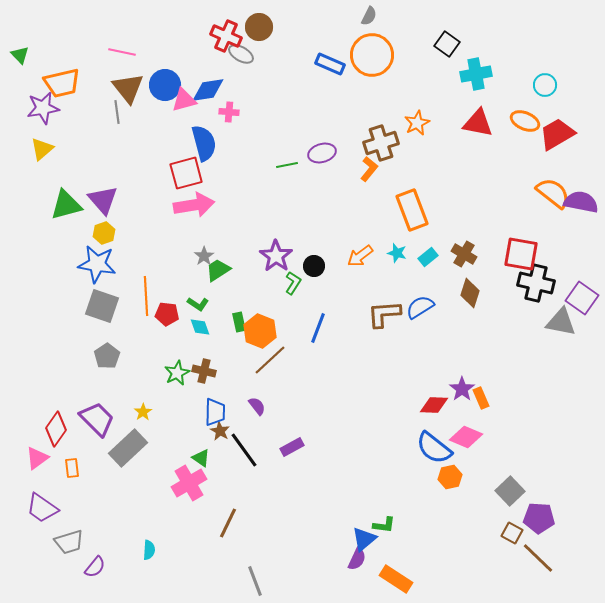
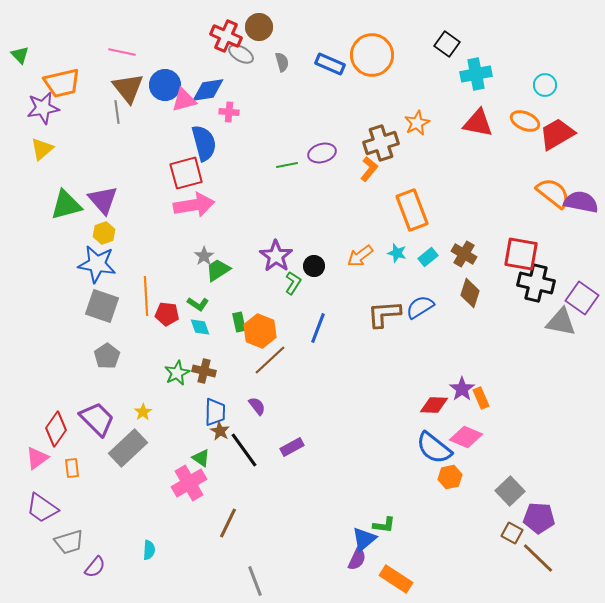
gray semicircle at (369, 16): moved 87 px left, 46 px down; rotated 42 degrees counterclockwise
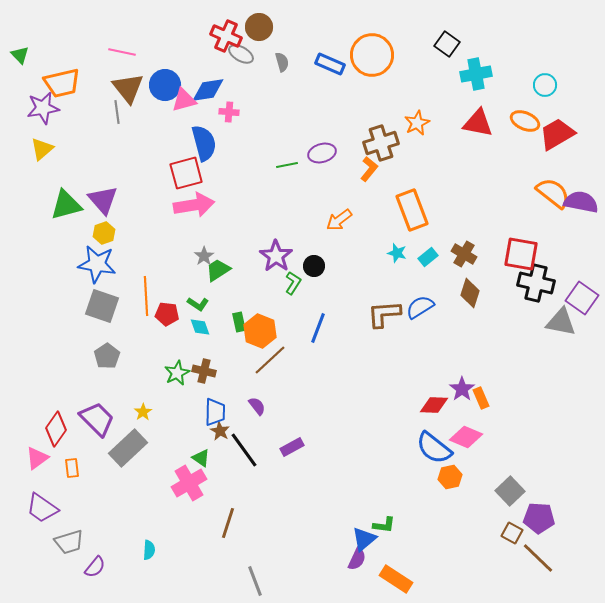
orange arrow at (360, 256): moved 21 px left, 36 px up
brown line at (228, 523): rotated 8 degrees counterclockwise
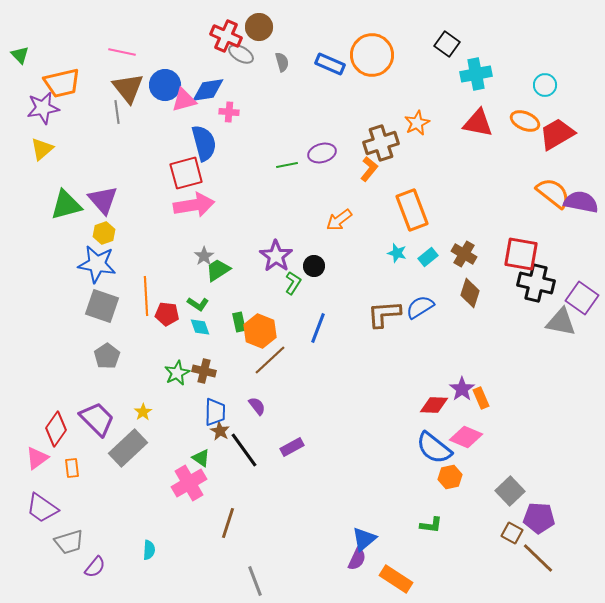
green L-shape at (384, 525): moved 47 px right
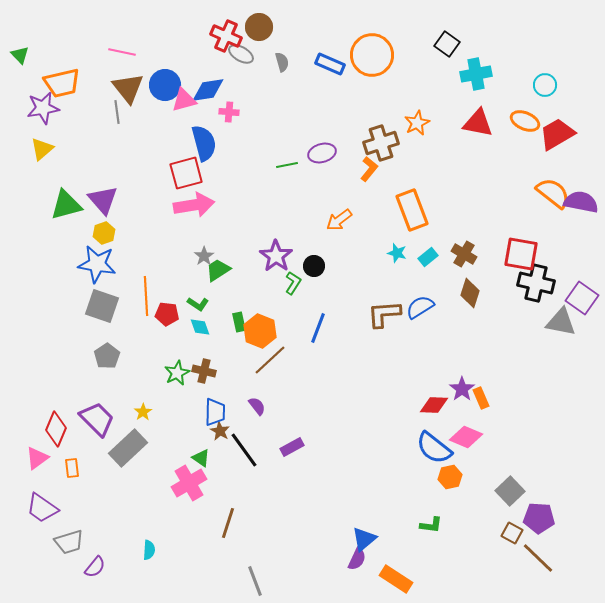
red diamond at (56, 429): rotated 12 degrees counterclockwise
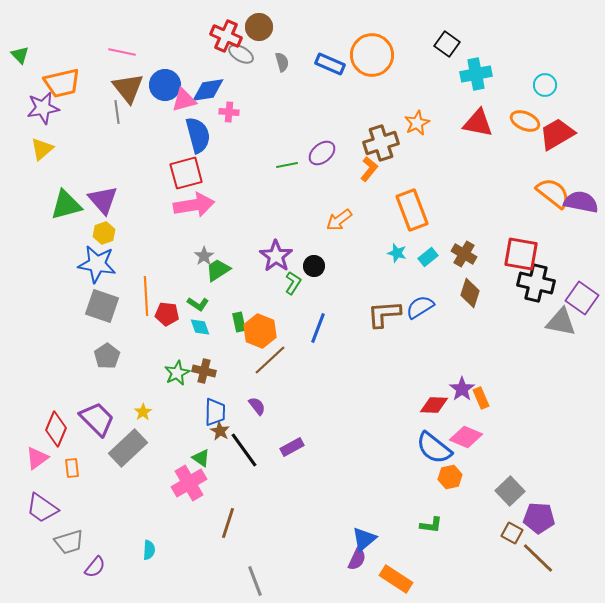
blue semicircle at (204, 143): moved 6 px left, 8 px up
purple ellipse at (322, 153): rotated 24 degrees counterclockwise
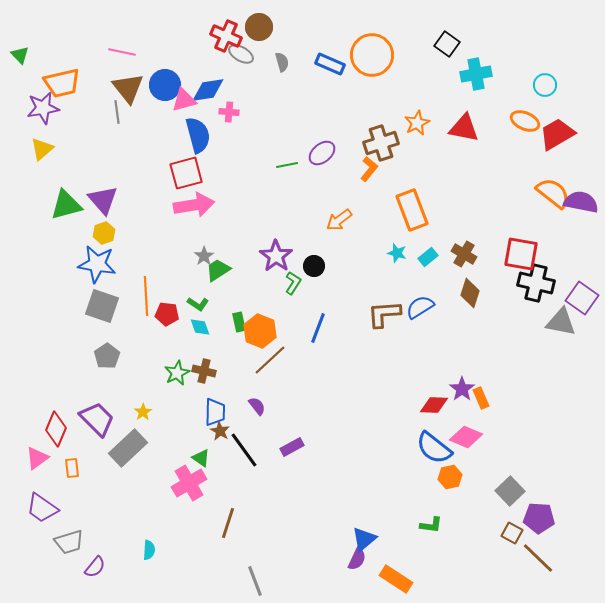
red triangle at (478, 123): moved 14 px left, 5 px down
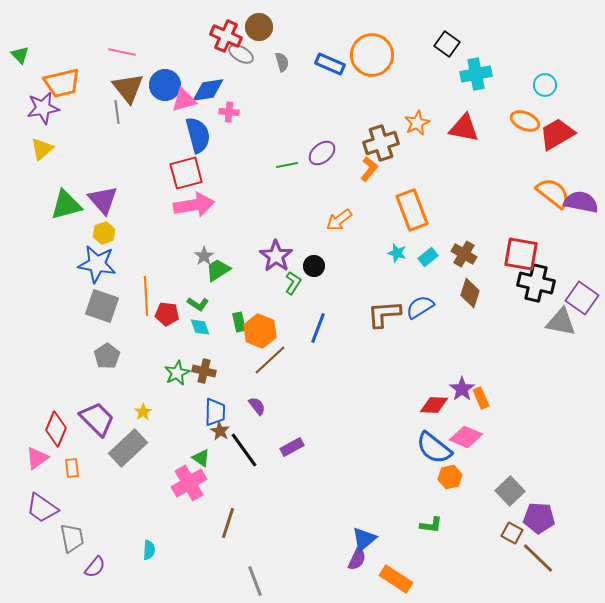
gray trapezoid at (69, 542): moved 3 px right, 4 px up; rotated 84 degrees counterclockwise
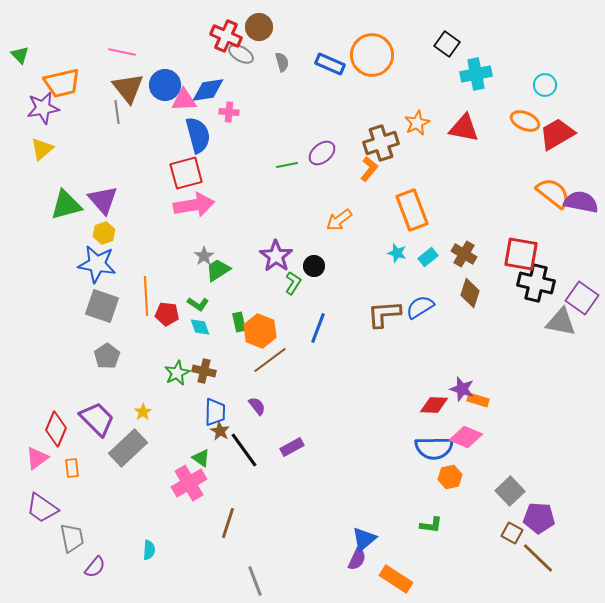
pink triangle at (184, 100): rotated 12 degrees clockwise
brown line at (270, 360): rotated 6 degrees clockwise
purple star at (462, 389): rotated 20 degrees counterclockwise
orange rectangle at (481, 398): moved 3 px left, 2 px down; rotated 50 degrees counterclockwise
blue semicircle at (434, 448): rotated 39 degrees counterclockwise
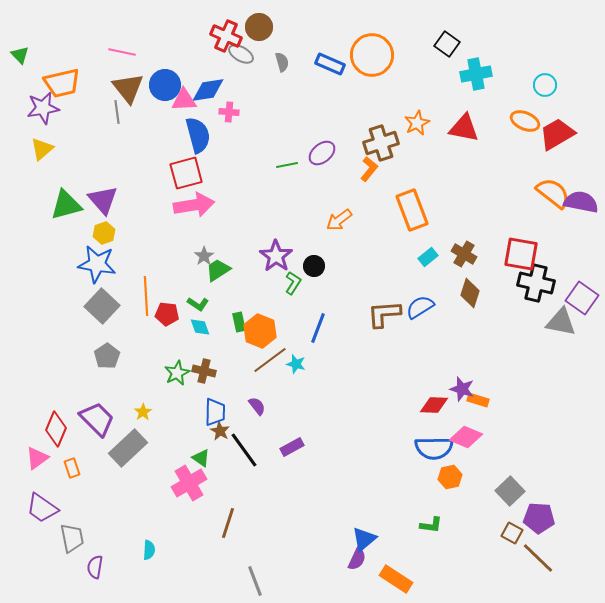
cyan star at (397, 253): moved 101 px left, 111 px down
gray square at (102, 306): rotated 24 degrees clockwise
orange rectangle at (72, 468): rotated 12 degrees counterclockwise
purple semicircle at (95, 567): rotated 150 degrees clockwise
